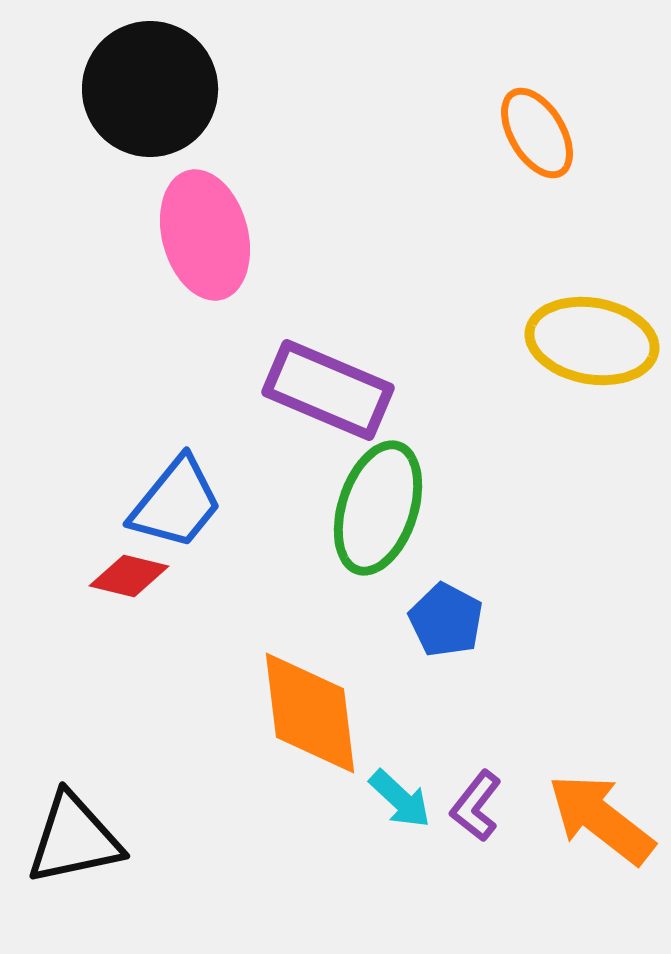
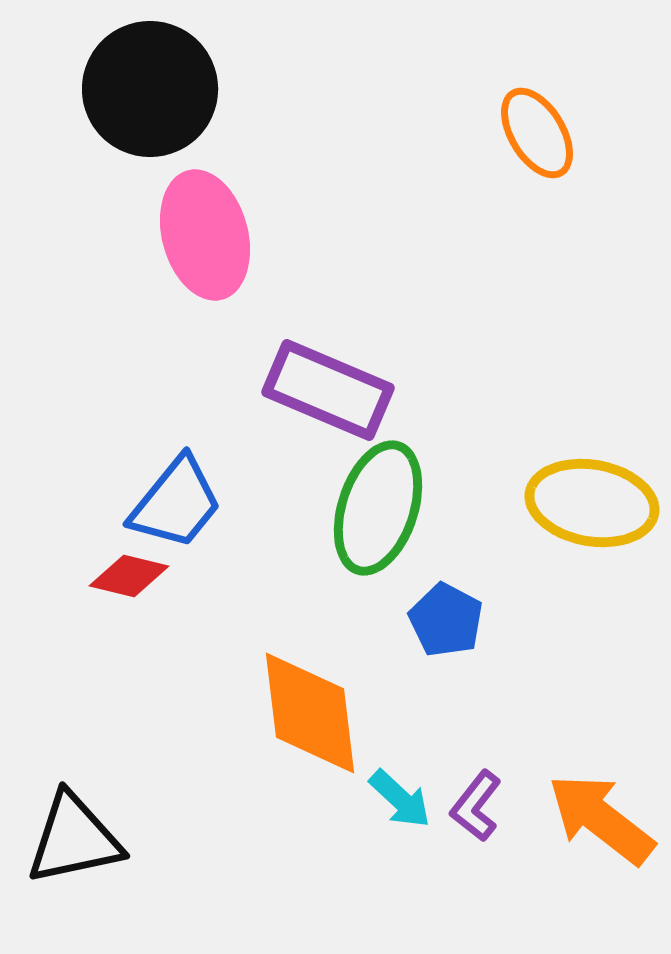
yellow ellipse: moved 162 px down
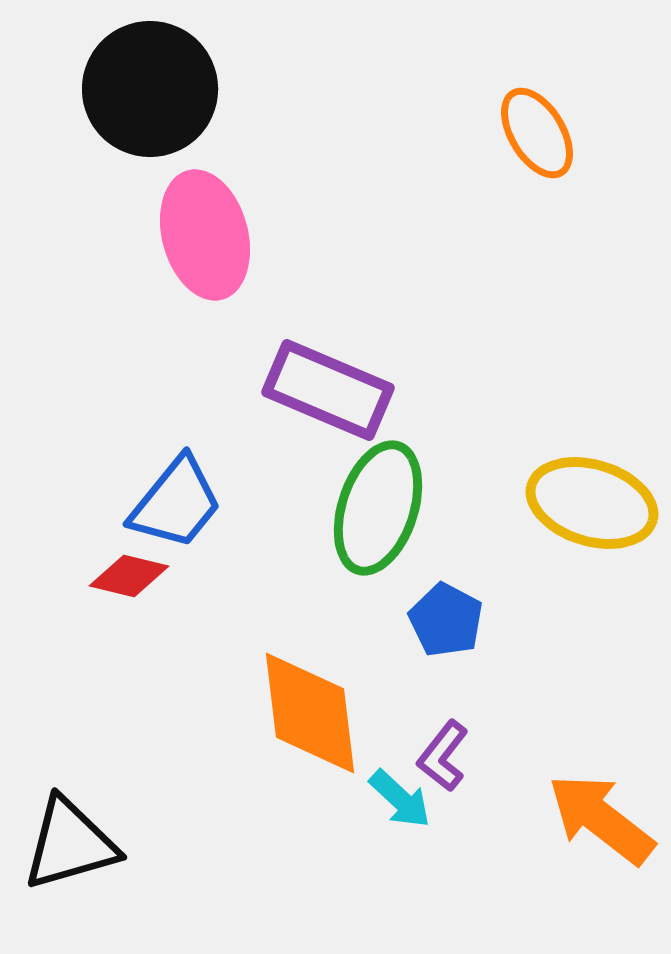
yellow ellipse: rotated 7 degrees clockwise
purple L-shape: moved 33 px left, 50 px up
black triangle: moved 4 px left, 5 px down; rotated 4 degrees counterclockwise
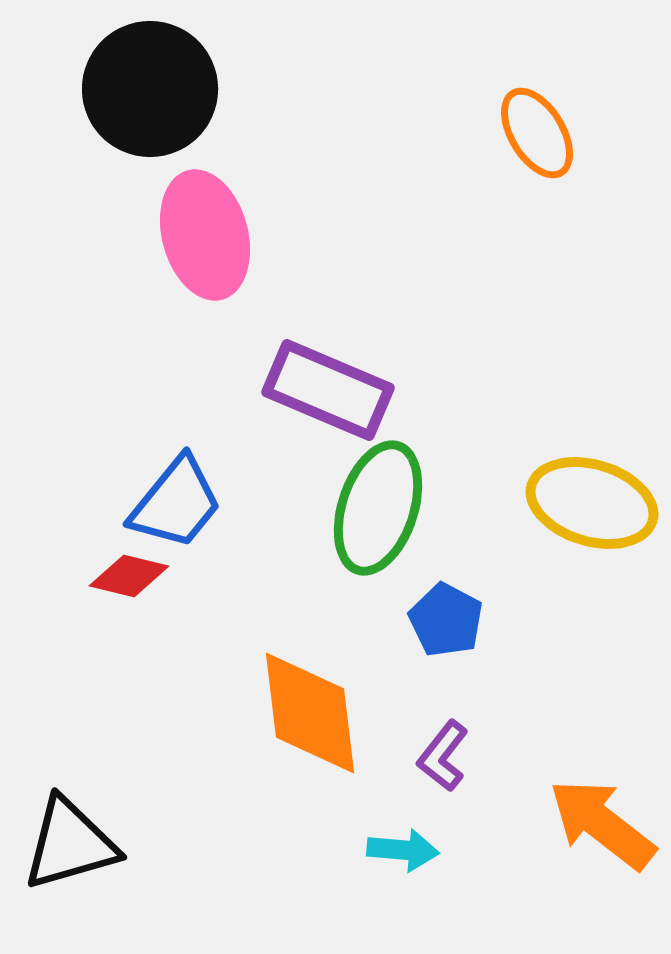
cyan arrow: moved 3 px right, 51 px down; rotated 38 degrees counterclockwise
orange arrow: moved 1 px right, 5 px down
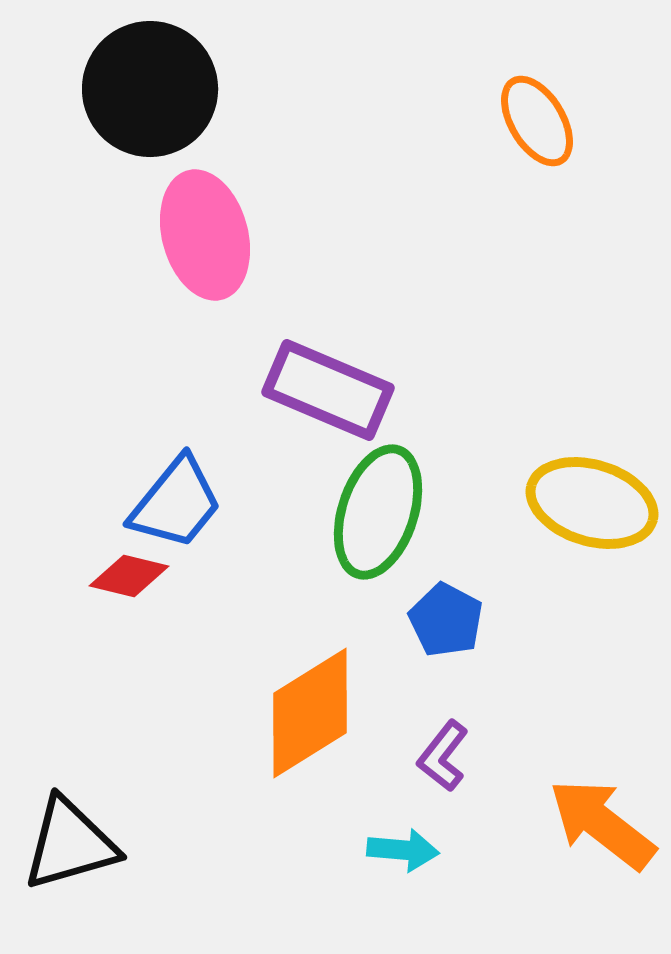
orange ellipse: moved 12 px up
green ellipse: moved 4 px down
orange diamond: rotated 65 degrees clockwise
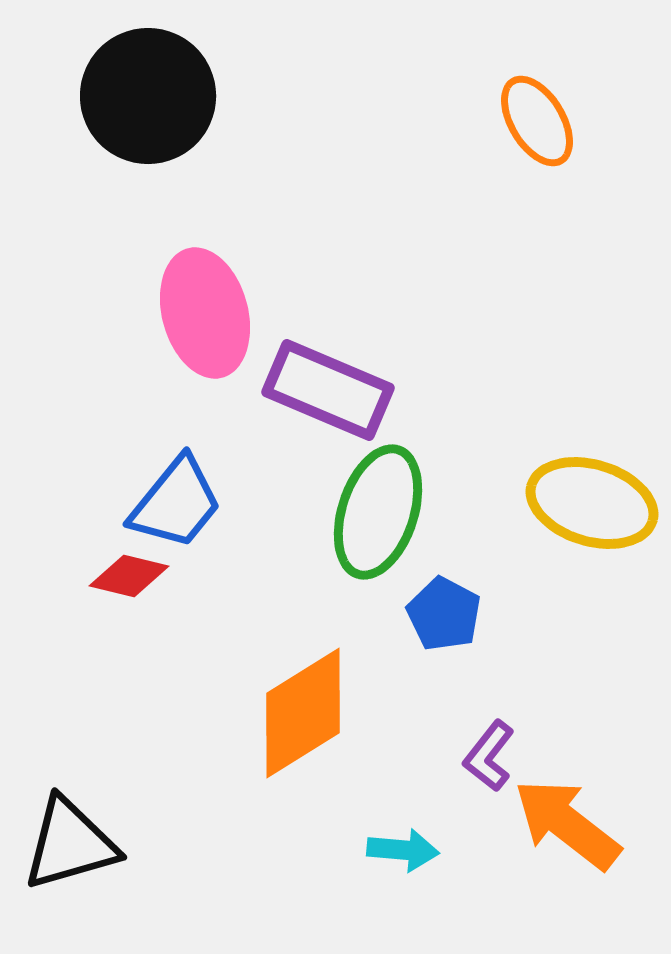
black circle: moved 2 px left, 7 px down
pink ellipse: moved 78 px down
blue pentagon: moved 2 px left, 6 px up
orange diamond: moved 7 px left
purple L-shape: moved 46 px right
orange arrow: moved 35 px left
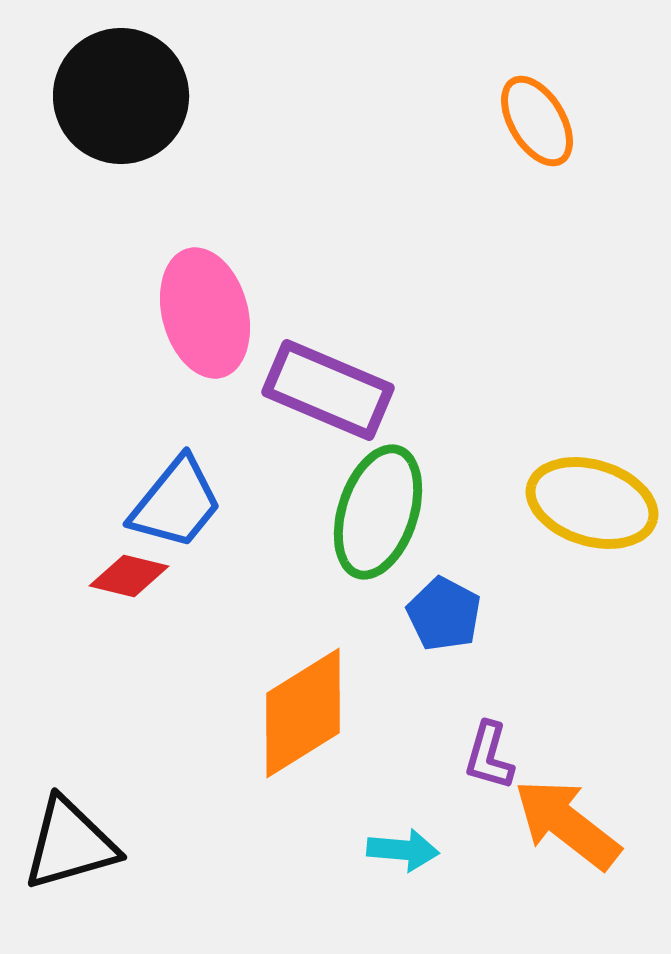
black circle: moved 27 px left
purple L-shape: rotated 22 degrees counterclockwise
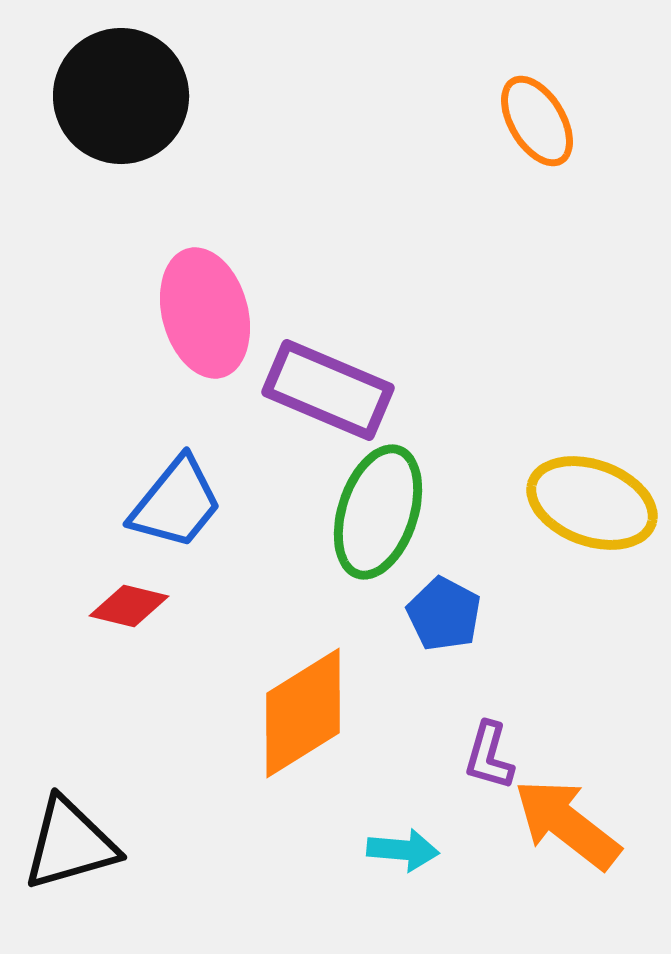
yellow ellipse: rotated 3 degrees clockwise
red diamond: moved 30 px down
